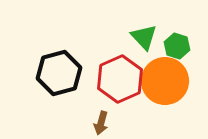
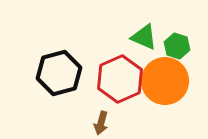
green triangle: rotated 24 degrees counterclockwise
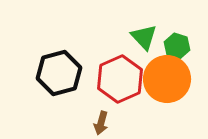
green triangle: rotated 24 degrees clockwise
orange circle: moved 2 px right, 2 px up
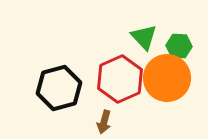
green hexagon: moved 2 px right; rotated 15 degrees counterclockwise
black hexagon: moved 15 px down
orange circle: moved 1 px up
brown arrow: moved 3 px right, 1 px up
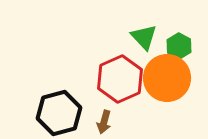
green hexagon: rotated 25 degrees clockwise
black hexagon: moved 25 px down
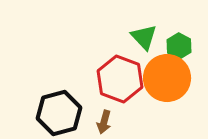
red hexagon: rotated 15 degrees counterclockwise
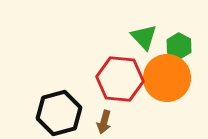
red hexagon: rotated 15 degrees counterclockwise
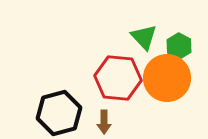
red hexagon: moved 2 px left, 1 px up
brown arrow: rotated 15 degrees counterclockwise
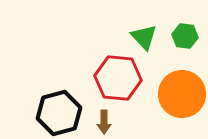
green hexagon: moved 6 px right, 10 px up; rotated 20 degrees counterclockwise
orange circle: moved 15 px right, 16 px down
